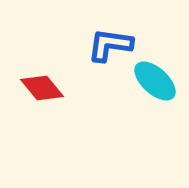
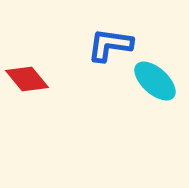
red diamond: moved 15 px left, 9 px up
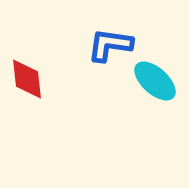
red diamond: rotated 33 degrees clockwise
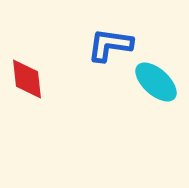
cyan ellipse: moved 1 px right, 1 px down
